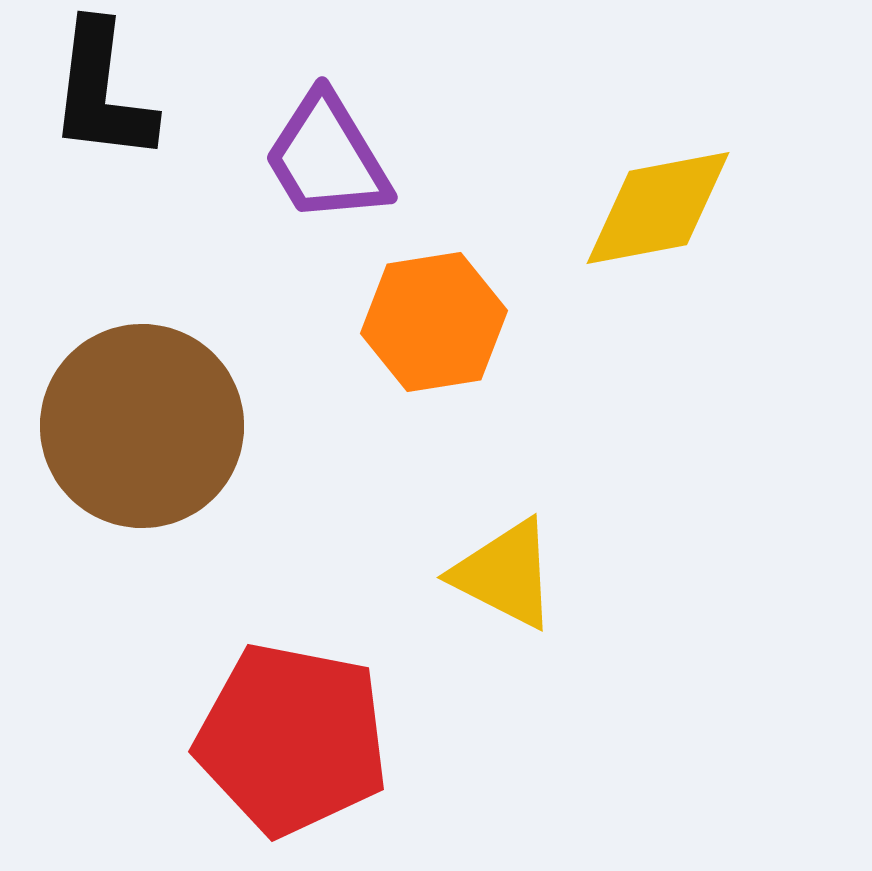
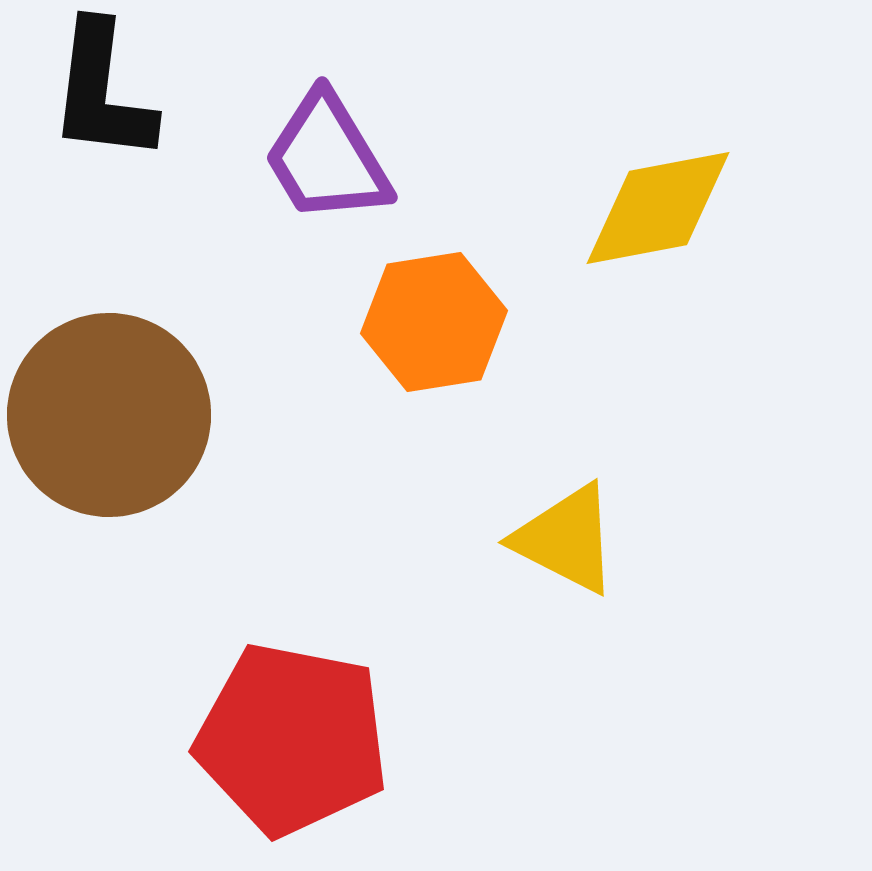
brown circle: moved 33 px left, 11 px up
yellow triangle: moved 61 px right, 35 px up
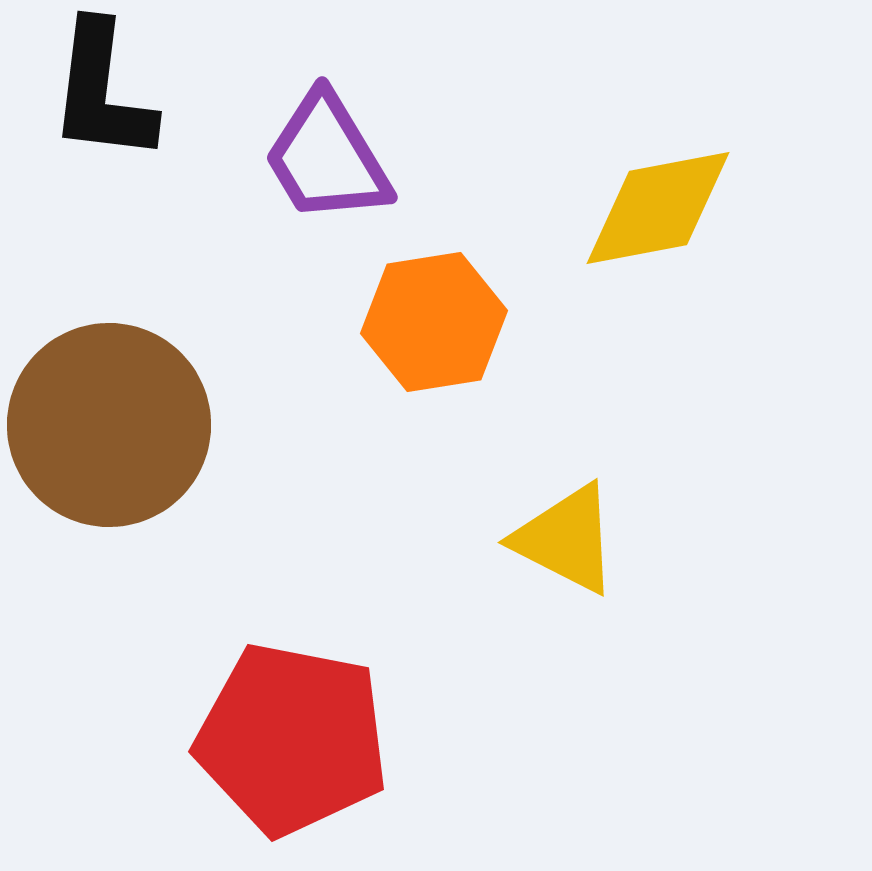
brown circle: moved 10 px down
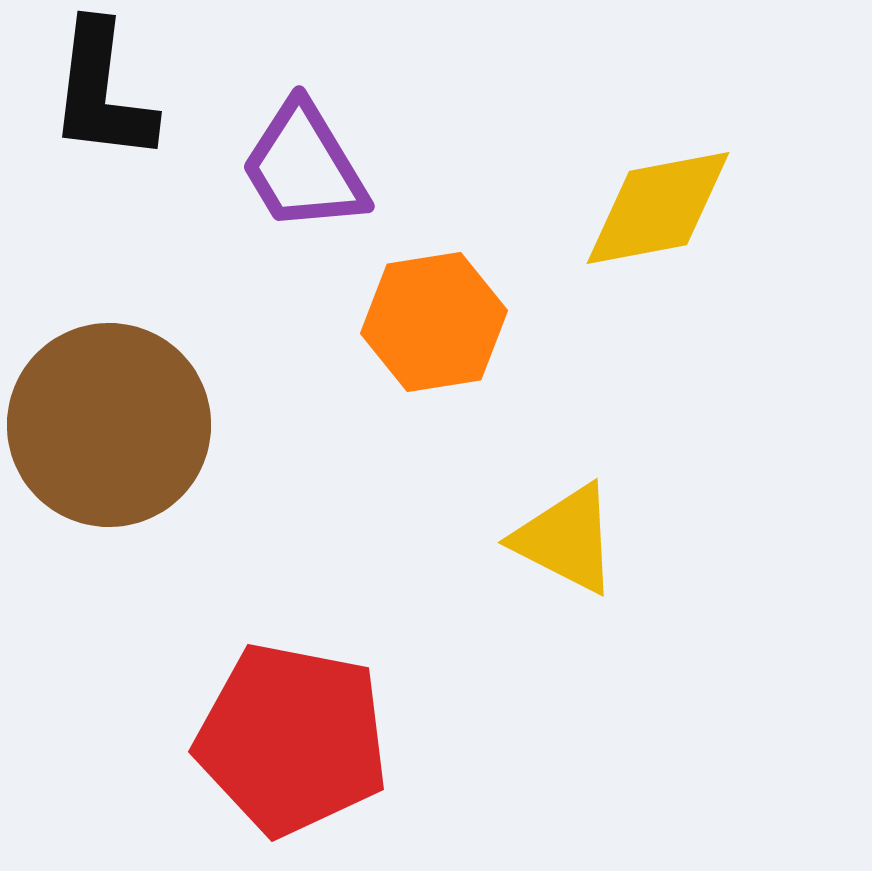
purple trapezoid: moved 23 px left, 9 px down
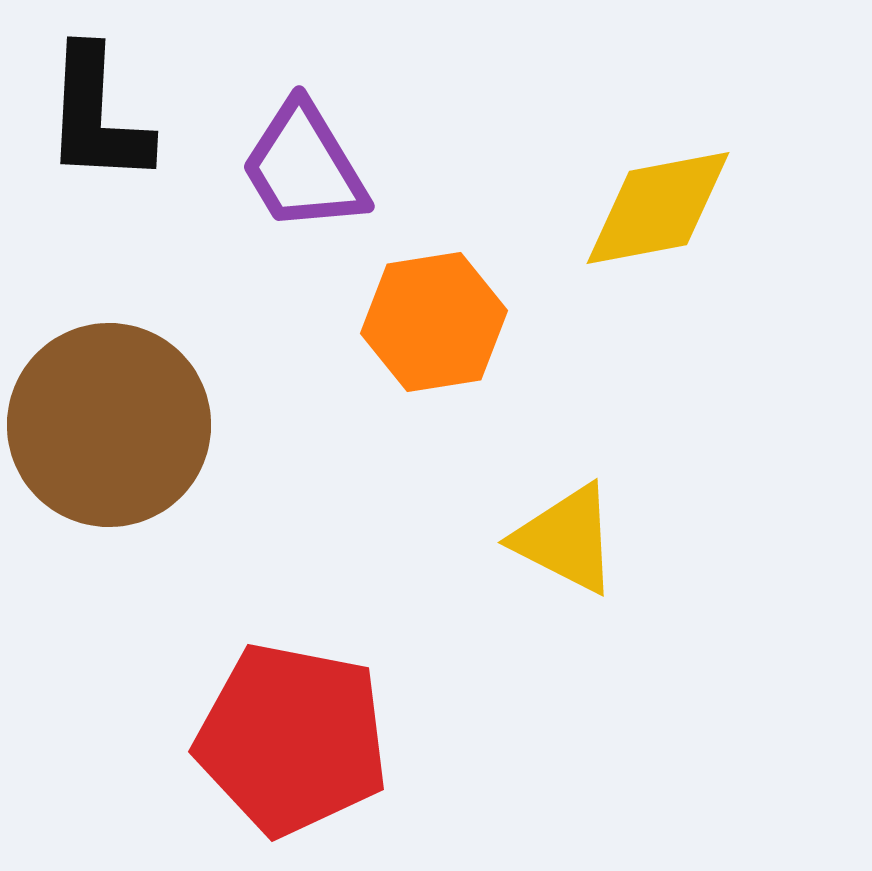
black L-shape: moved 5 px left, 24 px down; rotated 4 degrees counterclockwise
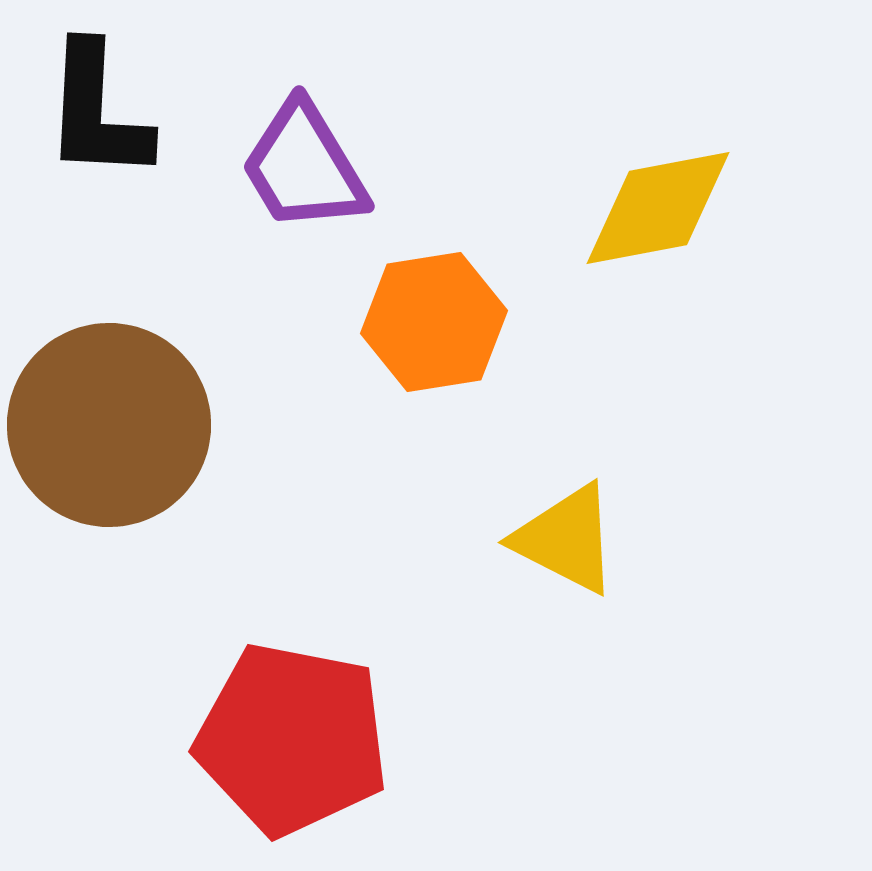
black L-shape: moved 4 px up
